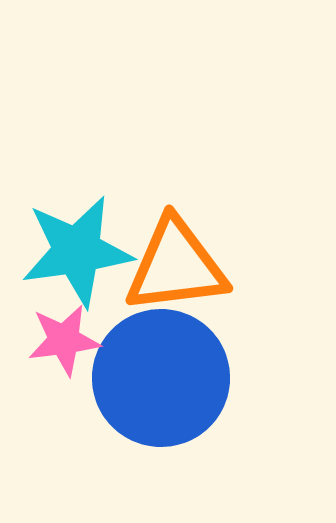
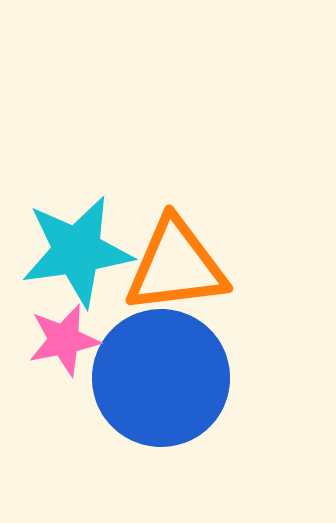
pink star: rotated 4 degrees counterclockwise
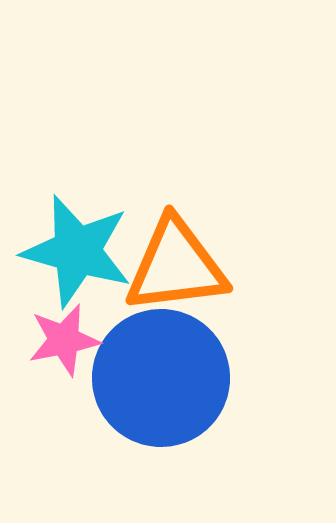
cyan star: rotated 24 degrees clockwise
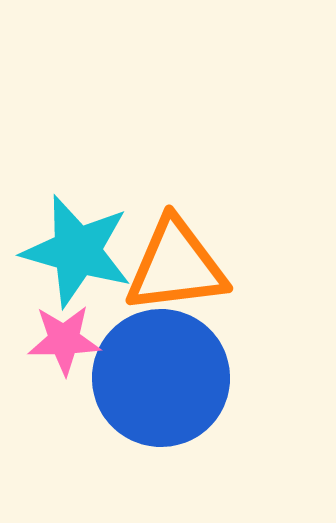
pink star: rotated 10 degrees clockwise
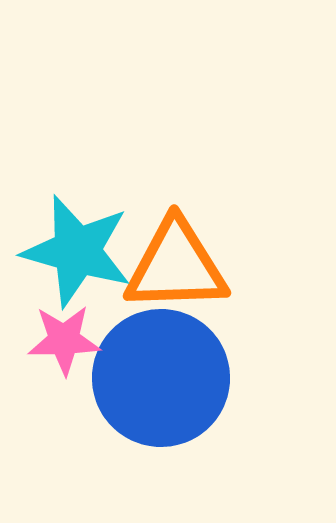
orange triangle: rotated 5 degrees clockwise
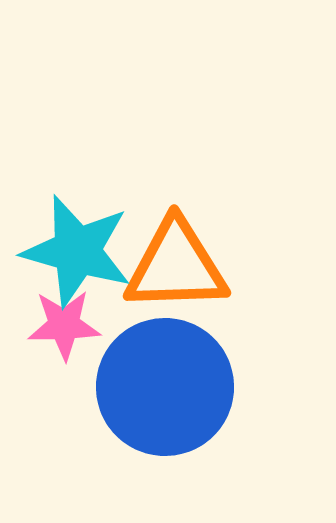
pink star: moved 15 px up
blue circle: moved 4 px right, 9 px down
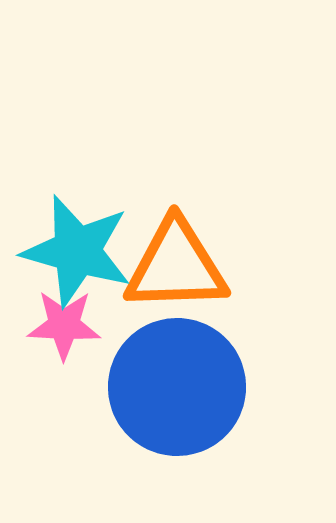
pink star: rotated 4 degrees clockwise
blue circle: moved 12 px right
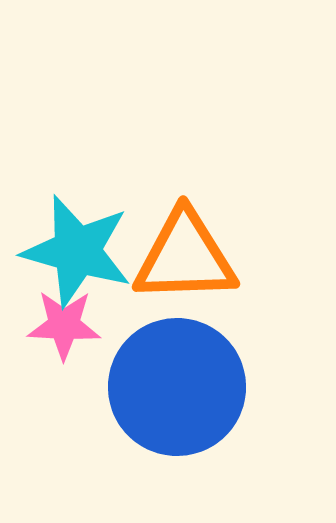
orange triangle: moved 9 px right, 9 px up
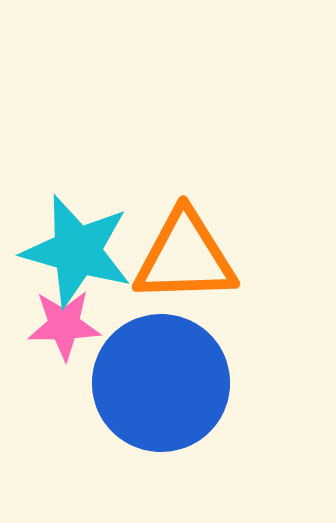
pink star: rotated 4 degrees counterclockwise
blue circle: moved 16 px left, 4 px up
